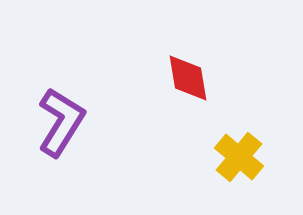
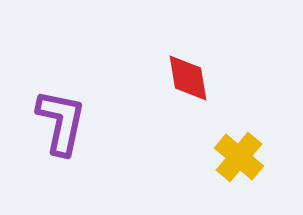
purple L-shape: rotated 20 degrees counterclockwise
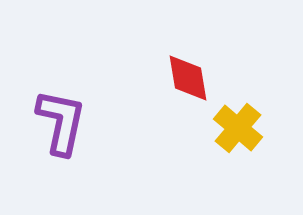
yellow cross: moved 1 px left, 29 px up
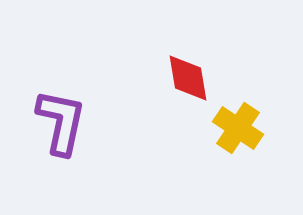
yellow cross: rotated 6 degrees counterclockwise
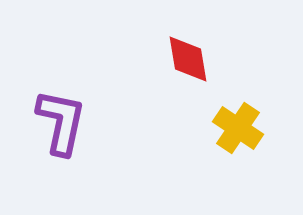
red diamond: moved 19 px up
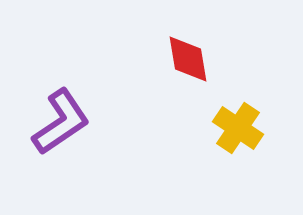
purple L-shape: rotated 44 degrees clockwise
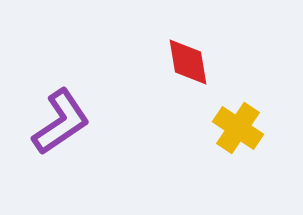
red diamond: moved 3 px down
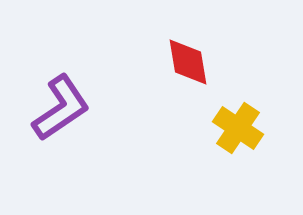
purple L-shape: moved 14 px up
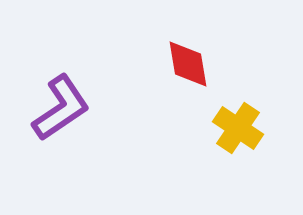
red diamond: moved 2 px down
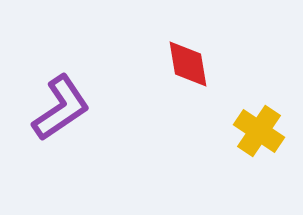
yellow cross: moved 21 px right, 3 px down
